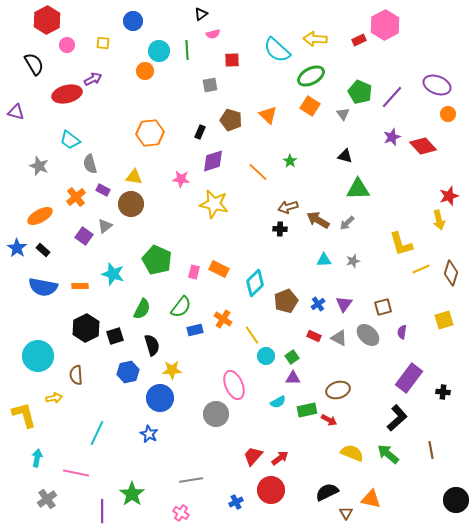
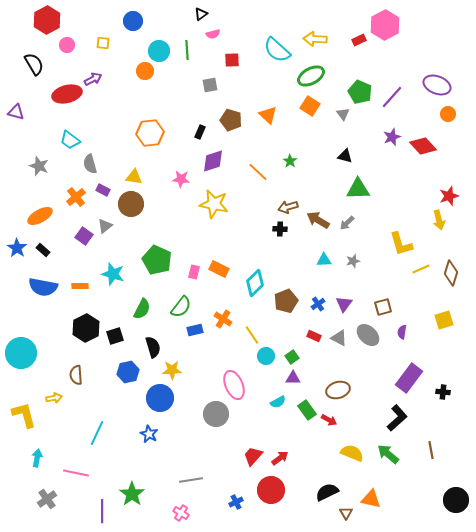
black semicircle at (152, 345): moved 1 px right, 2 px down
cyan circle at (38, 356): moved 17 px left, 3 px up
green rectangle at (307, 410): rotated 66 degrees clockwise
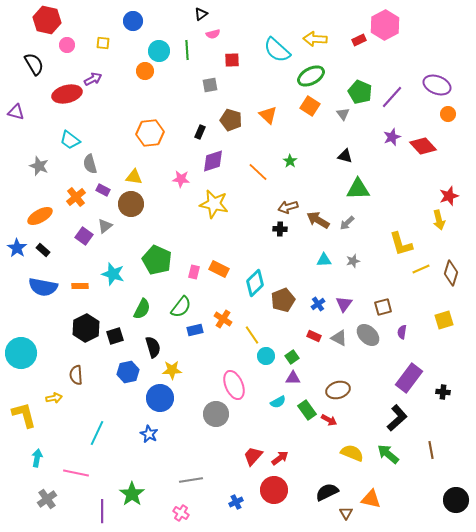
red hexagon at (47, 20): rotated 20 degrees counterclockwise
brown pentagon at (286, 301): moved 3 px left, 1 px up
red circle at (271, 490): moved 3 px right
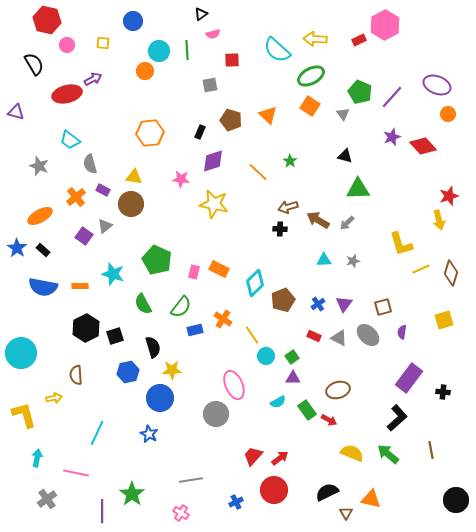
green semicircle at (142, 309): moved 1 px right, 5 px up; rotated 125 degrees clockwise
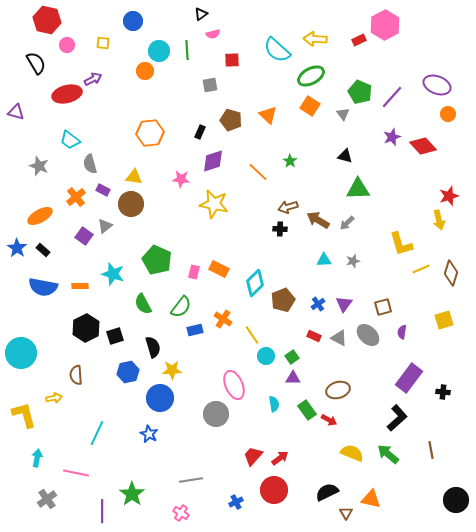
black semicircle at (34, 64): moved 2 px right, 1 px up
cyan semicircle at (278, 402): moved 4 px left, 2 px down; rotated 70 degrees counterclockwise
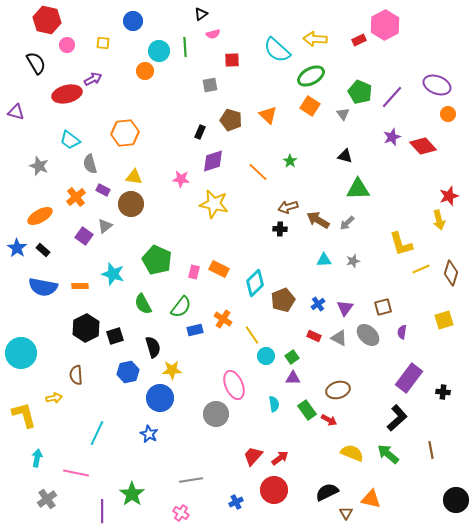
green line at (187, 50): moved 2 px left, 3 px up
orange hexagon at (150, 133): moved 25 px left
purple triangle at (344, 304): moved 1 px right, 4 px down
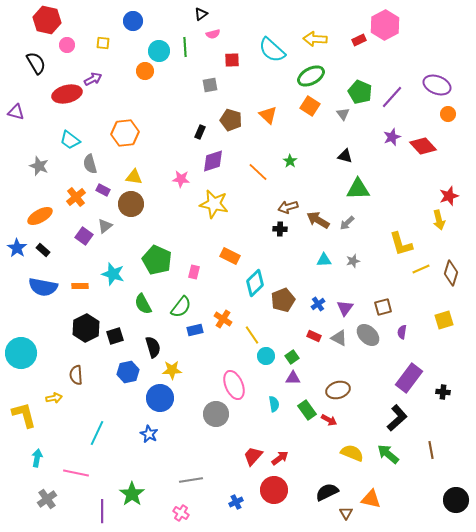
cyan semicircle at (277, 50): moved 5 px left
orange rectangle at (219, 269): moved 11 px right, 13 px up
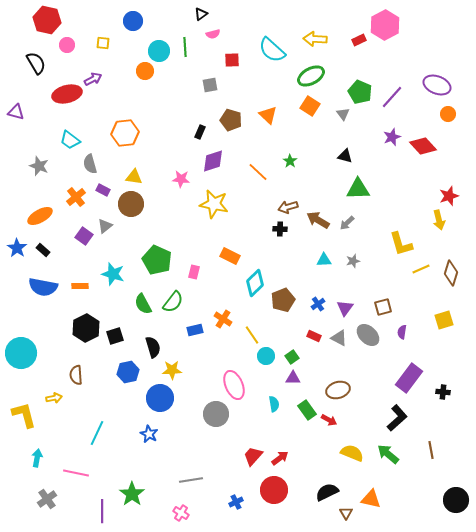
green semicircle at (181, 307): moved 8 px left, 5 px up
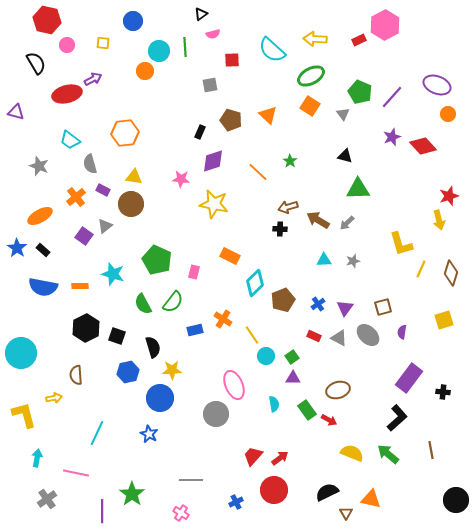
yellow line at (421, 269): rotated 42 degrees counterclockwise
black square at (115, 336): moved 2 px right; rotated 36 degrees clockwise
gray line at (191, 480): rotated 10 degrees clockwise
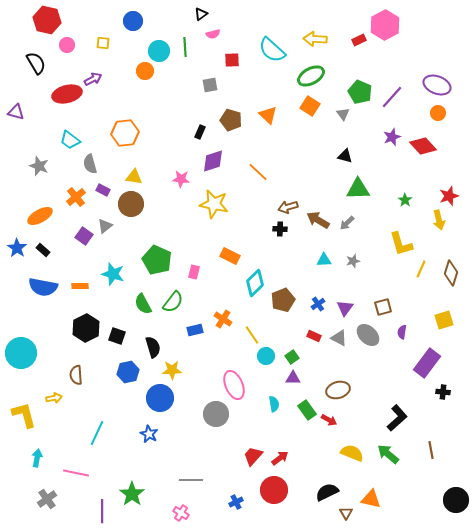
orange circle at (448, 114): moved 10 px left, 1 px up
green star at (290, 161): moved 115 px right, 39 px down
purple rectangle at (409, 378): moved 18 px right, 15 px up
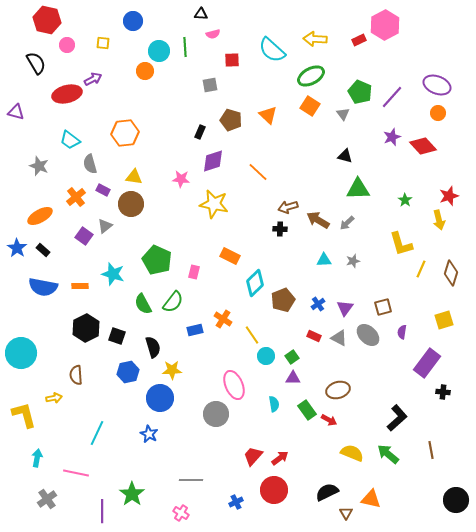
black triangle at (201, 14): rotated 40 degrees clockwise
